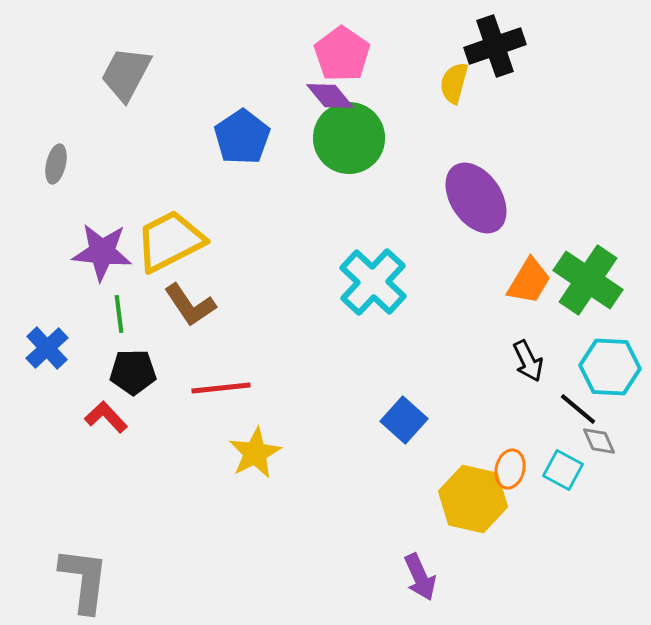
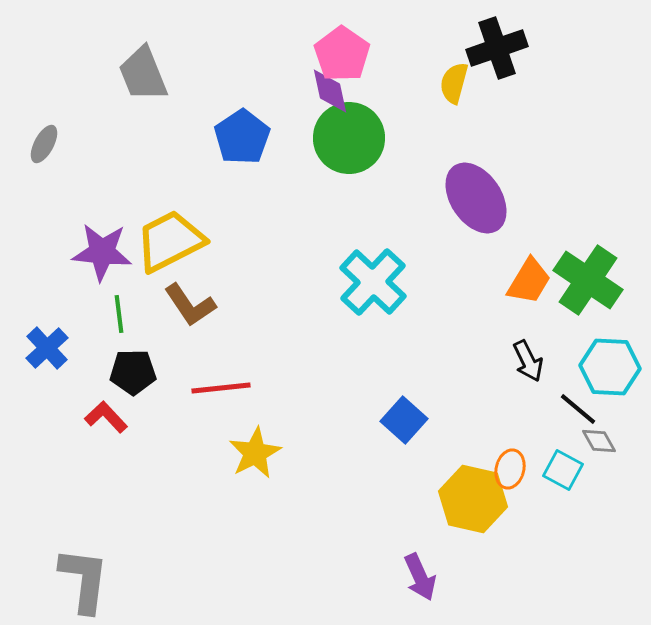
black cross: moved 2 px right, 2 px down
gray trapezoid: moved 17 px right; rotated 50 degrees counterclockwise
purple diamond: moved 5 px up; rotated 27 degrees clockwise
gray ellipse: moved 12 px left, 20 px up; rotated 15 degrees clockwise
gray diamond: rotated 6 degrees counterclockwise
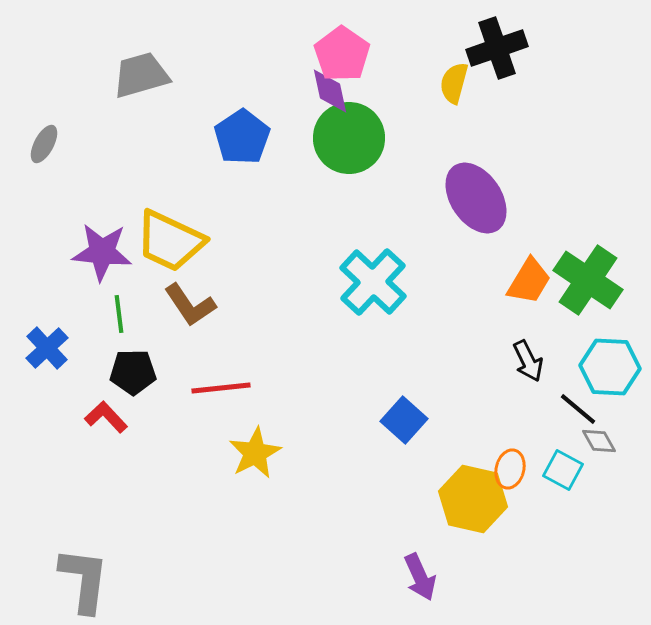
gray trapezoid: moved 2 px left, 1 px down; rotated 96 degrees clockwise
yellow trapezoid: rotated 128 degrees counterclockwise
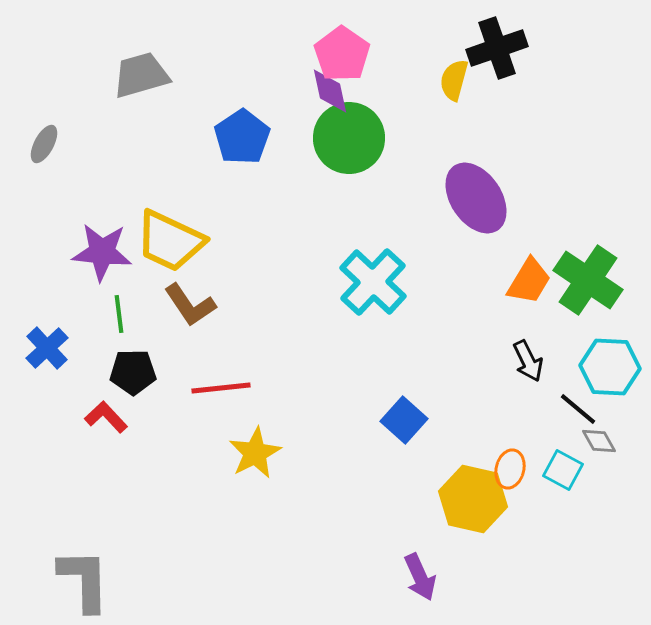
yellow semicircle: moved 3 px up
gray L-shape: rotated 8 degrees counterclockwise
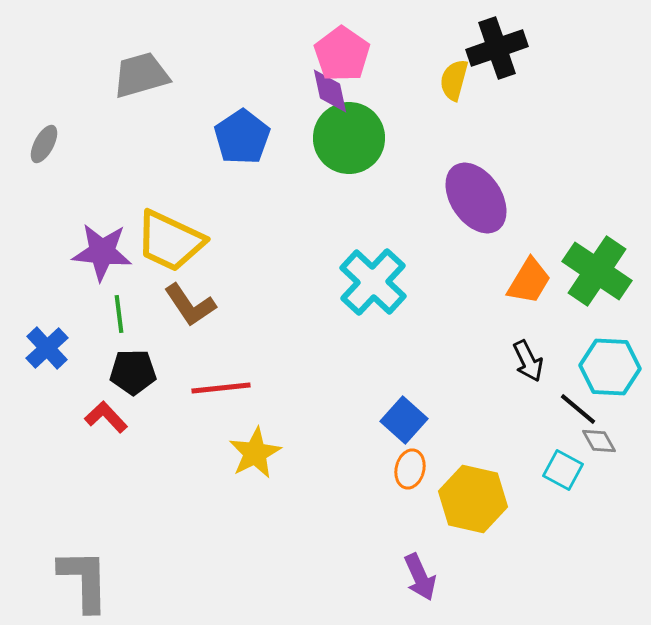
green cross: moved 9 px right, 9 px up
orange ellipse: moved 100 px left
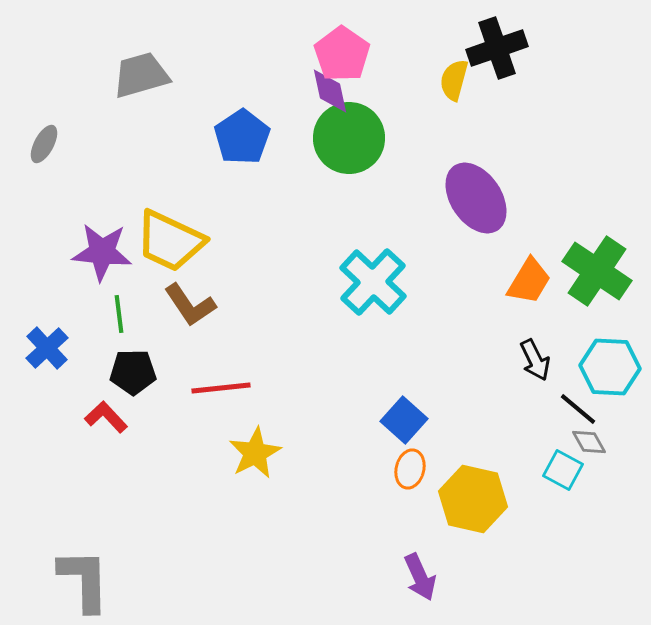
black arrow: moved 7 px right, 1 px up
gray diamond: moved 10 px left, 1 px down
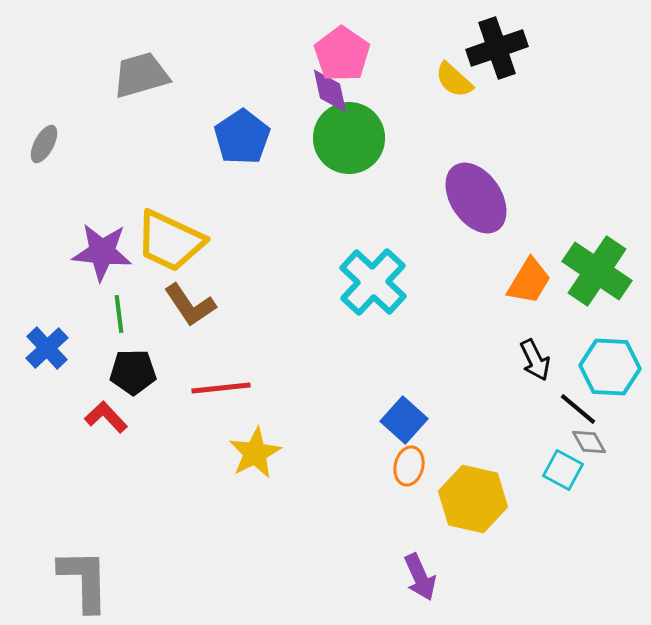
yellow semicircle: rotated 63 degrees counterclockwise
orange ellipse: moved 1 px left, 3 px up
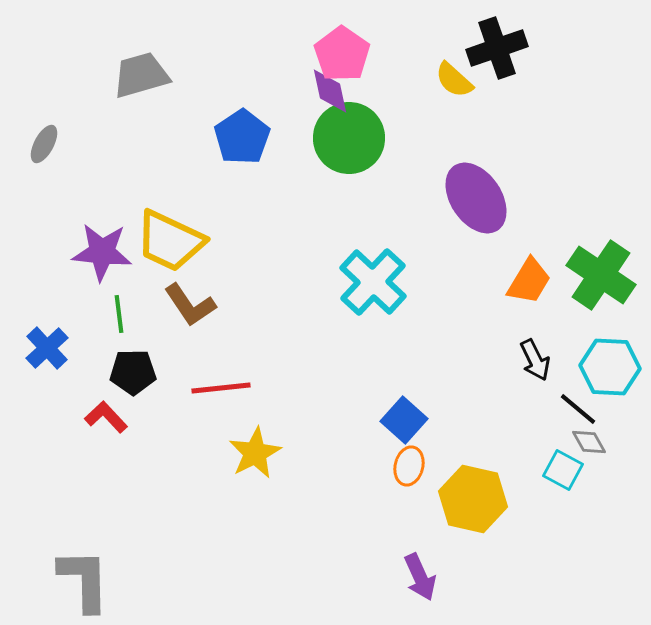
green cross: moved 4 px right, 4 px down
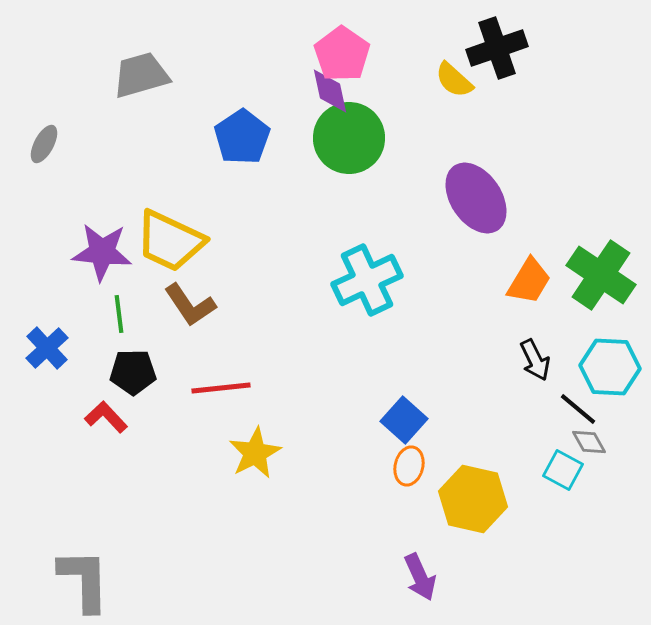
cyan cross: moved 6 px left, 2 px up; rotated 22 degrees clockwise
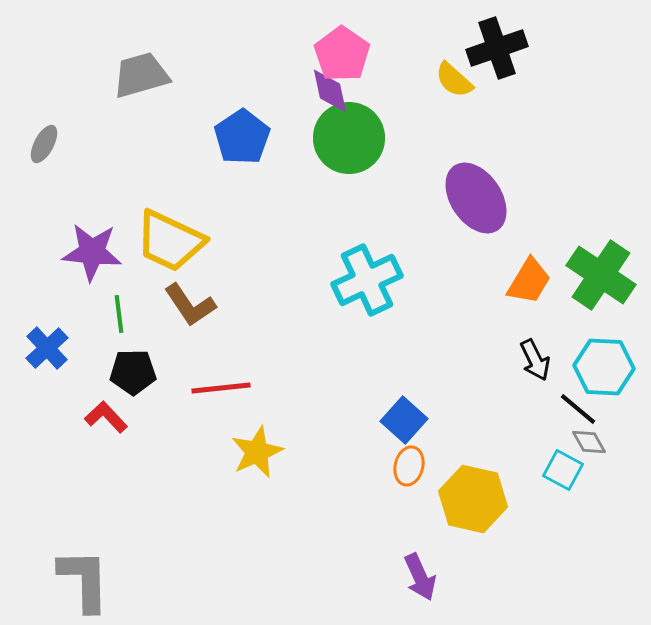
purple star: moved 10 px left
cyan hexagon: moved 6 px left
yellow star: moved 2 px right, 1 px up; rotated 4 degrees clockwise
